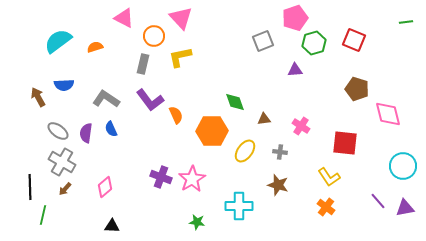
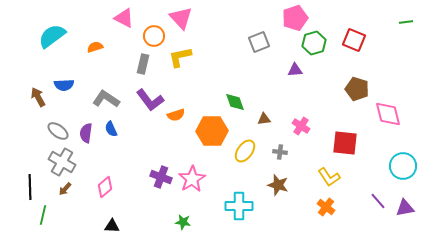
cyan semicircle at (58, 41): moved 6 px left, 5 px up
gray square at (263, 41): moved 4 px left, 1 px down
orange semicircle at (176, 115): rotated 96 degrees clockwise
green star at (197, 222): moved 14 px left
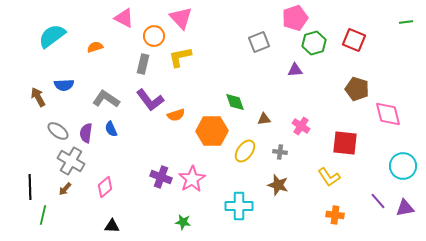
gray cross at (62, 162): moved 9 px right, 1 px up
orange cross at (326, 207): moved 9 px right, 8 px down; rotated 30 degrees counterclockwise
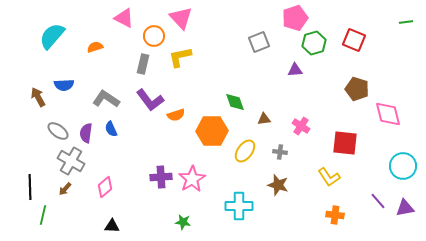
cyan semicircle at (52, 36): rotated 12 degrees counterclockwise
purple cross at (161, 177): rotated 25 degrees counterclockwise
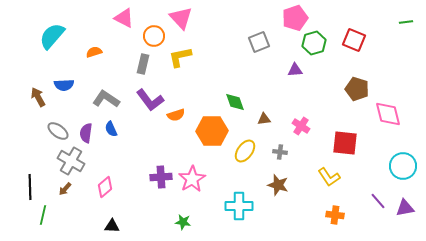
orange semicircle at (95, 47): moved 1 px left, 5 px down
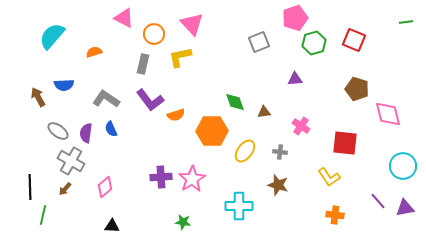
pink triangle at (181, 18): moved 11 px right, 6 px down
orange circle at (154, 36): moved 2 px up
purple triangle at (295, 70): moved 9 px down
brown triangle at (264, 119): moved 7 px up
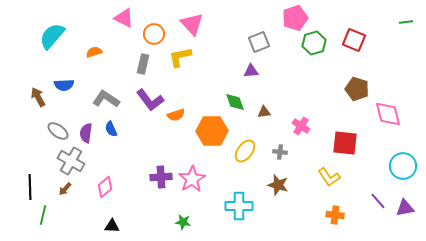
purple triangle at (295, 79): moved 44 px left, 8 px up
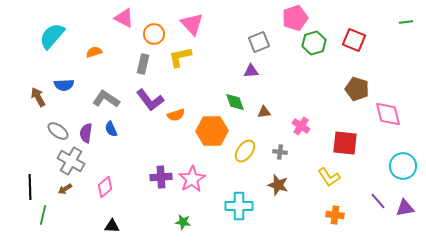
brown arrow at (65, 189): rotated 16 degrees clockwise
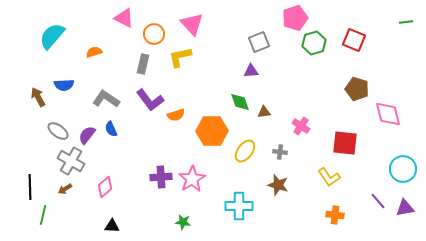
green diamond at (235, 102): moved 5 px right
purple semicircle at (86, 133): moved 1 px right, 2 px down; rotated 30 degrees clockwise
cyan circle at (403, 166): moved 3 px down
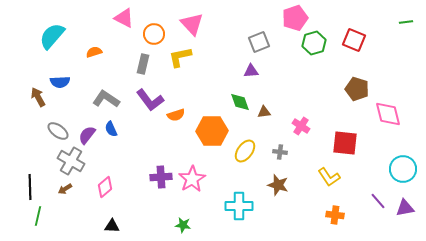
blue semicircle at (64, 85): moved 4 px left, 3 px up
green line at (43, 215): moved 5 px left, 1 px down
green star at (183, 222): moved 3 px down
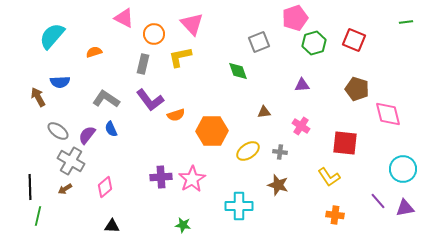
purple triangle at (251, 71): moved 51 px right, 14 px down
green diamond at (240, 102): moved 2 px left, 31 px up
yellow ellipse at (245, 151): moved 3 px right; rotated 20 degrees clockwise
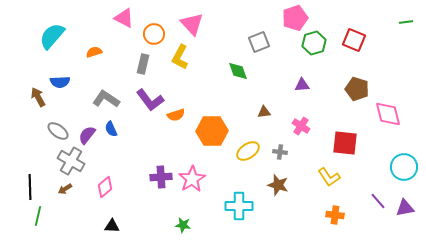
yellow L-shape at (180, 57): rotated 50 degrees counterclockwise
cyan circle at (403, 169): moved 1 px right, 2 px up
